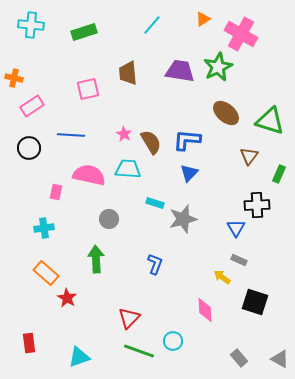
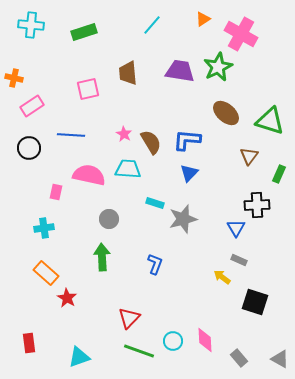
green arrow at (96, 259): moved 6 px right, 2 px up
pink diamond at (205, 310): moved 30 px down
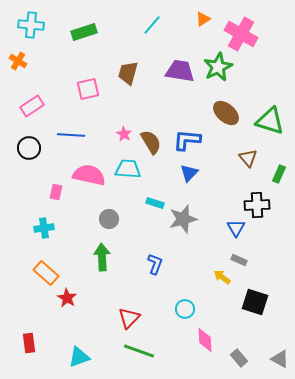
brown trapezoid at (128, 73): rotated 20 degrees clockwise
orange cross at (14, 78): moved 4 px right, 17 px up; rotated 18 degrees clockwise
brown triangle at (249, 156): moved 1 px left, 2 px down; rotated 18 degrees counterclockwise
cyan circle at (173, 341): moved 12 px right, 32 px up
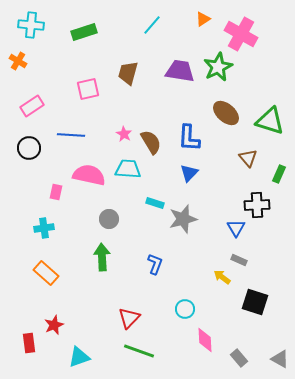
blue L-shape at (187, 140): moved 2 px right, 2 px up; rotated 92 degrees counterclockwise
red star at (67, 298): moved 13 px left, 27 px down; rotated 18 degrees clockwise
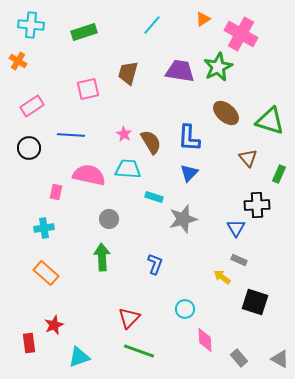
cyan rectangle at (155, 203): moved 1 px left, 6 px up
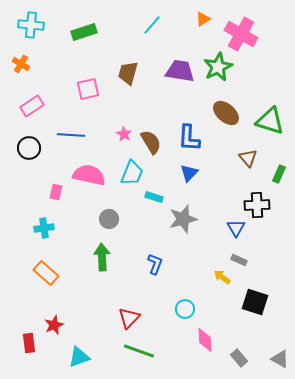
orange cross at (18, 61): moved 3 px right, 3 px down
cyan trapezoid at (128, 169): moved 4 px right, 4 px down; rotated 108 degrees clockwise
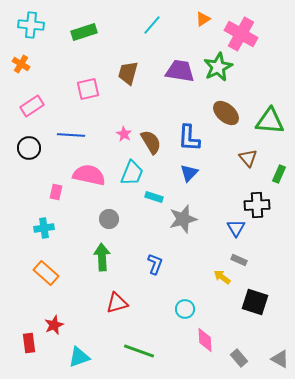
green triangle at (270, 121): rotated 12 degrees counterclockwise
red triangle at (129, 318): moved 12 px left, 15 px up; rotated 30 degrees clockwise
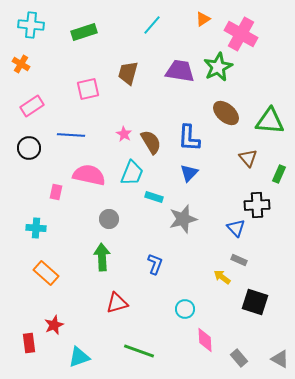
cyan cross at (44, 228): moved 8 px left; rotated 12 degrees clockwise
blue triangle at (236, 228): rotated 12 degrees counterclockwise
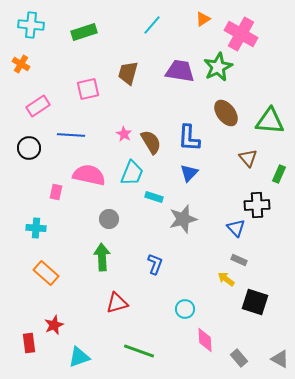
pink rectangle at (32, 106): moved 6 px right
brown ellipse at (226, 113): rotated 12 degrees clockwise
yellow arrow at (222, 277): moved 4 px right, 2 px down
